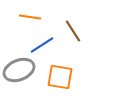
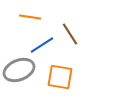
brown line: moved 3 px left, 3 px down
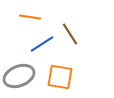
blue line: moved 1 px up
gray ellipse: moved 6 px down
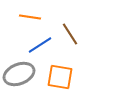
blue line: moved 2 px left, 1 px down
gray ellipse: moved 2 px up
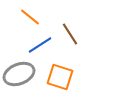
orange line: rotated 30 degrees clockwise
orange square: rotated 8 degrees clockwise
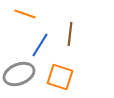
orange line: moved 5 px left, 3 px up; rotated 20 degrees counterclockwise
brown line: rotated 40 degrees clockwise
blue line: rotated 25 degrees counterclockwise
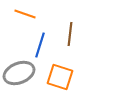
blue line: rotated 15 degrees counterclockwise
gray ellipse: moved 1 px up
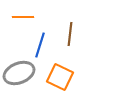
orange line: moved 2 px left, 3 px down; rotated 20 degrees counterclockwise
orange square: rotated 8 degrees clockwise
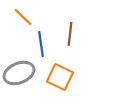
orange line: rotated 45 degrees clockwise
blue line: moved 1 px right, 1 px up; rotated 25 degrees counterclockwise
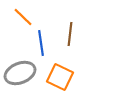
blue line: moved 1 px up
gray ellipse: moved 1 px right
